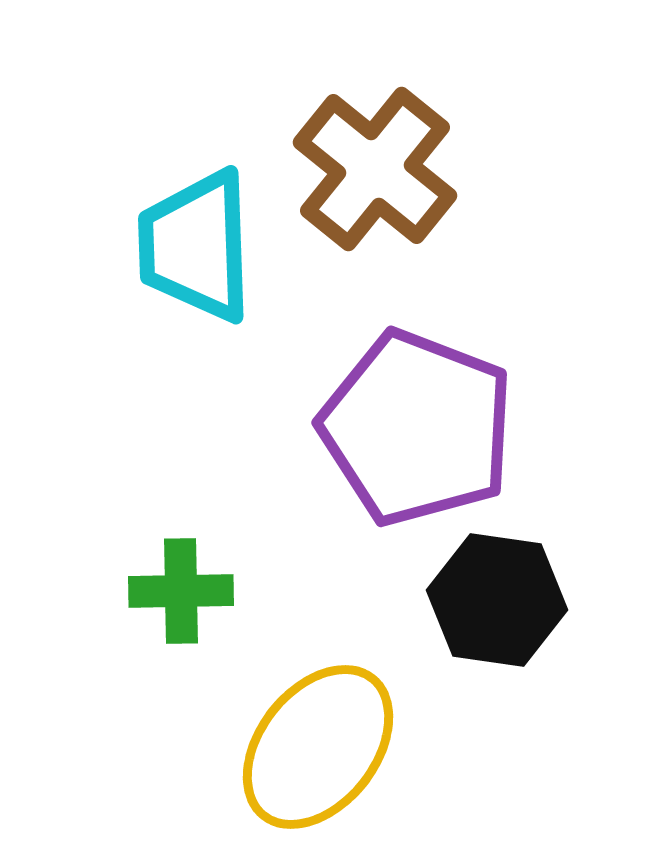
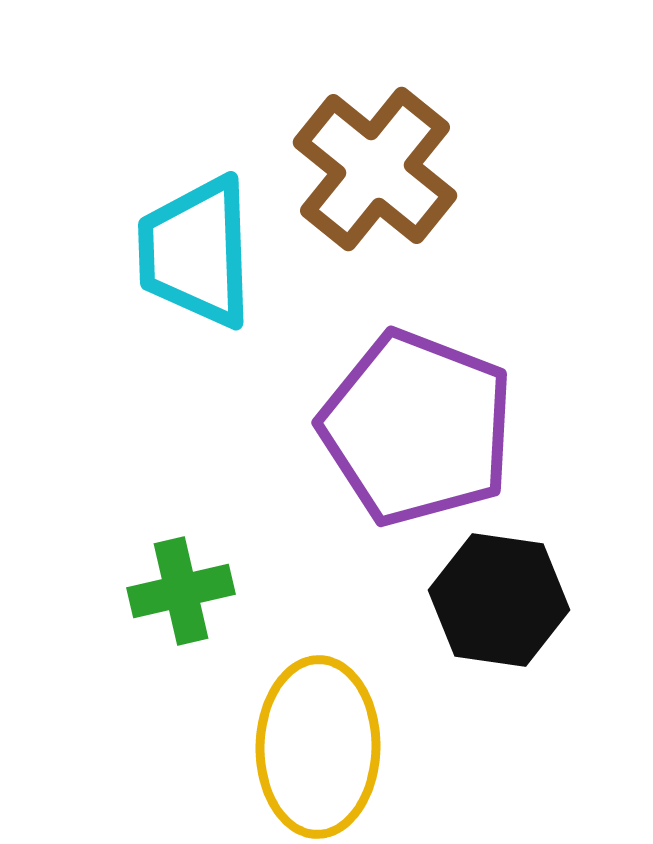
cyan trapezoid: moved 6 px down
green cross: rotated 12 degrees counterclockwise
black hexagon: moved 2 px right
yellow ellipse: rotated 37 degrees counterclockwise
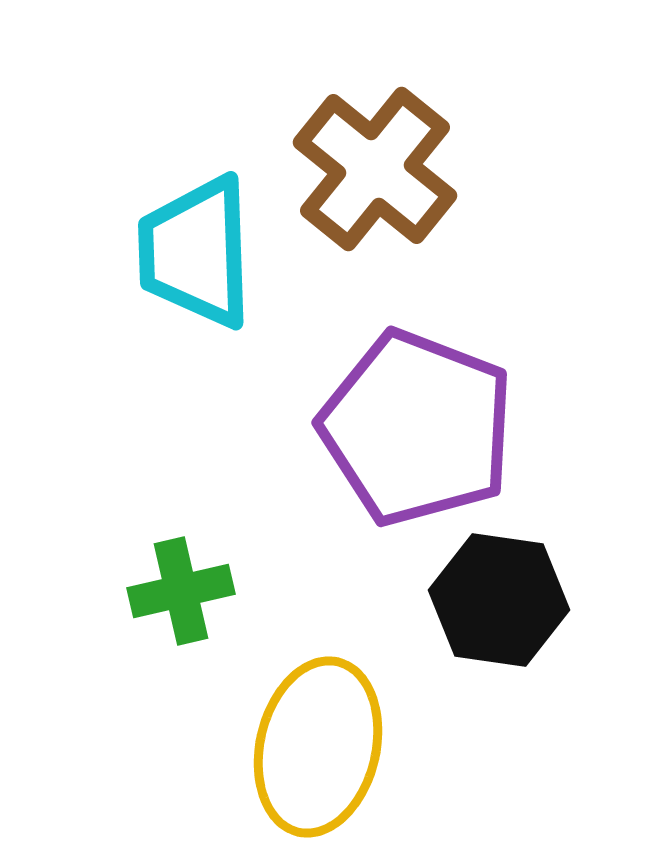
yellow ellipse: rotated 12 degrees clockwise
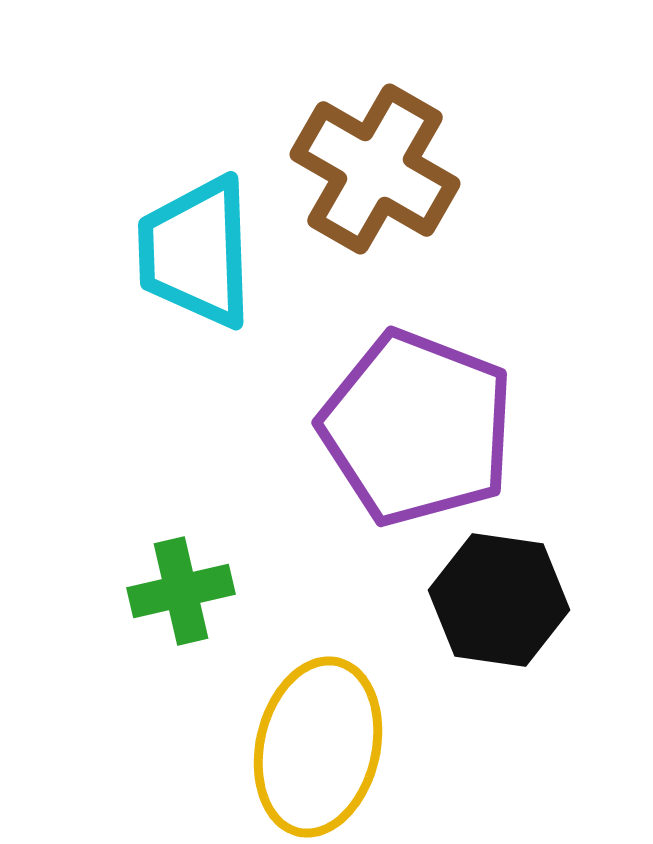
brown cross: rotated 9 degrees counterclockwise
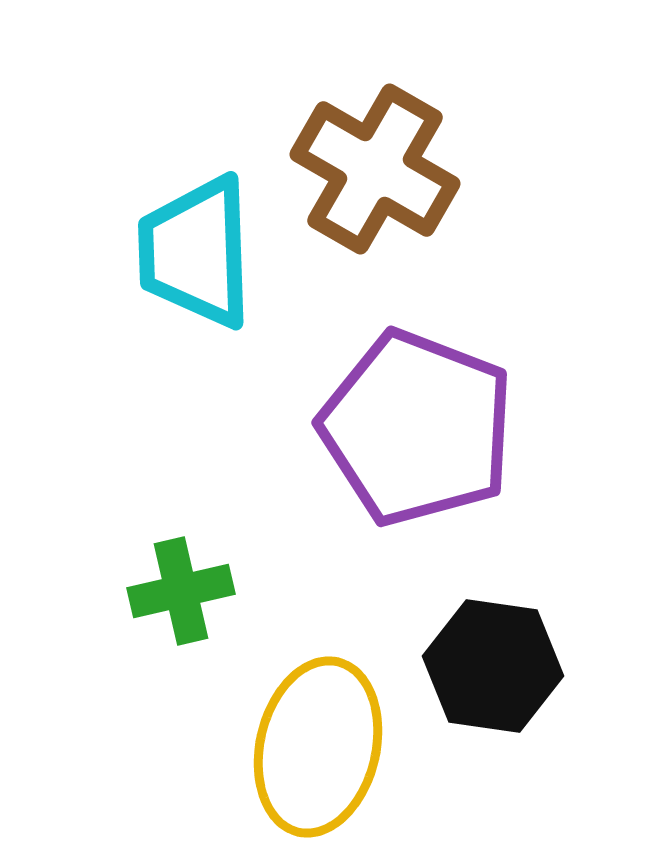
black hexagon: moved 6 px left, 66 px down
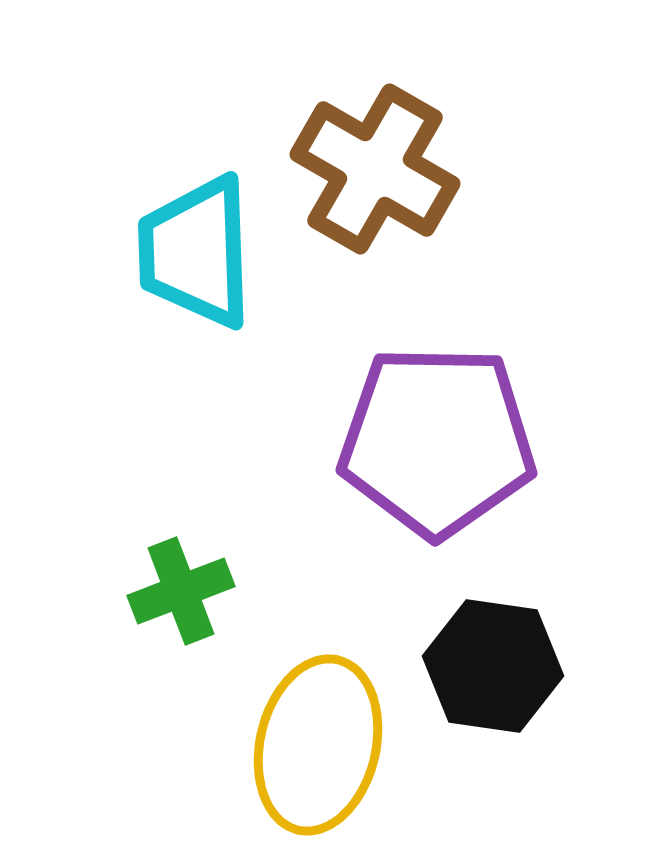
purple pentagon: moved 20 px right, 13 px down; rotated 20 degrees counterclockwise
green cross: rotated 8 degrees counterclockwise
yellow ellipse: moved 2 px up
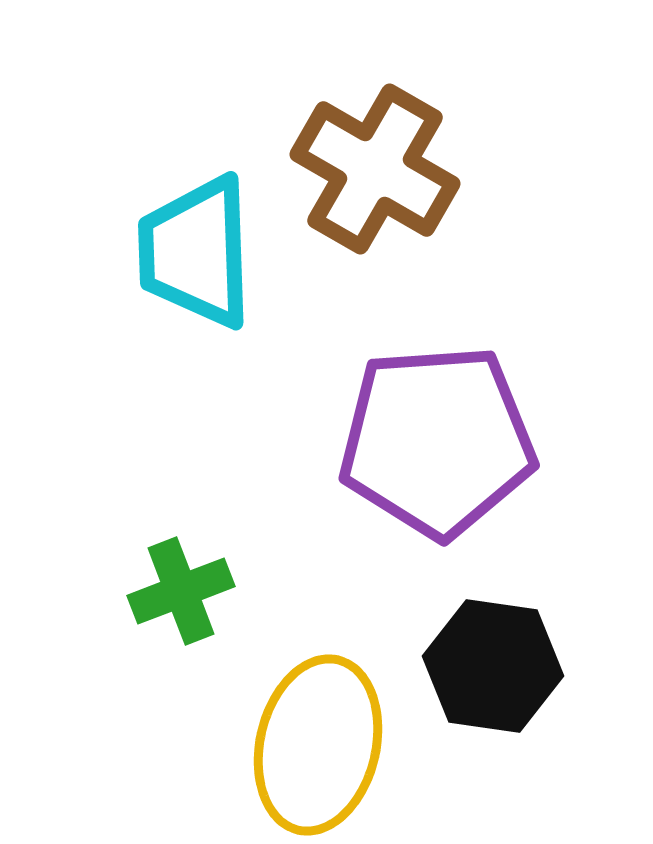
purple pentagon: rotated 5 degrees counterclockwise
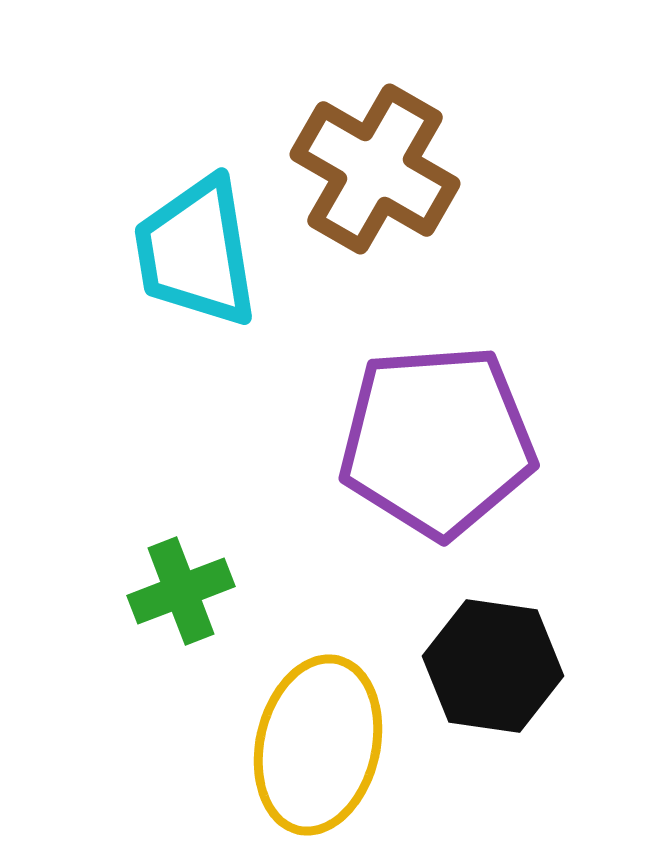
cyan trapezoid: rotated 7 degrees counterclockwise
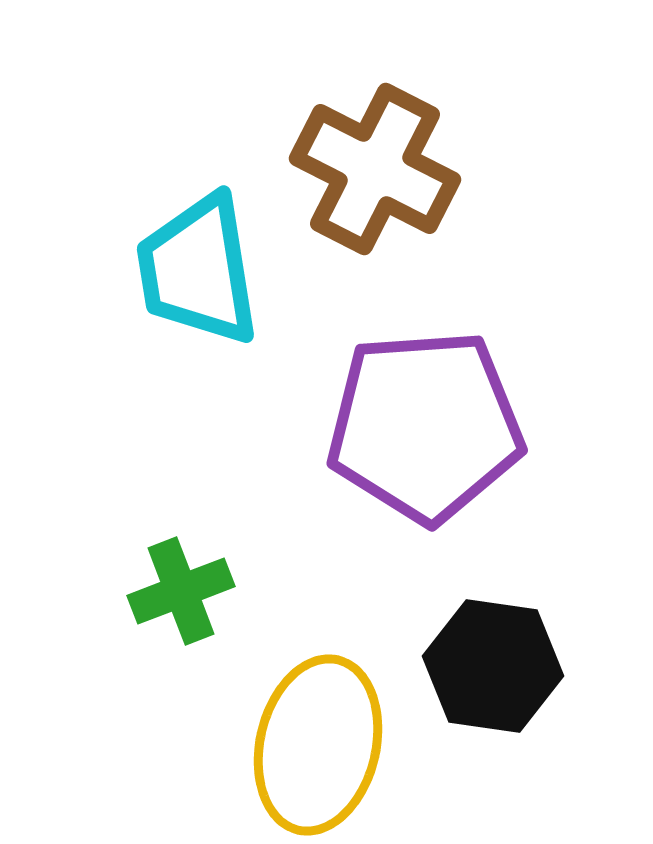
brown cross: rotated 3 degrees counterclockwise
cyan trapezoid: moved 2 px right, 18 px down
purple pentagon: moved 12 px left, 15 px up
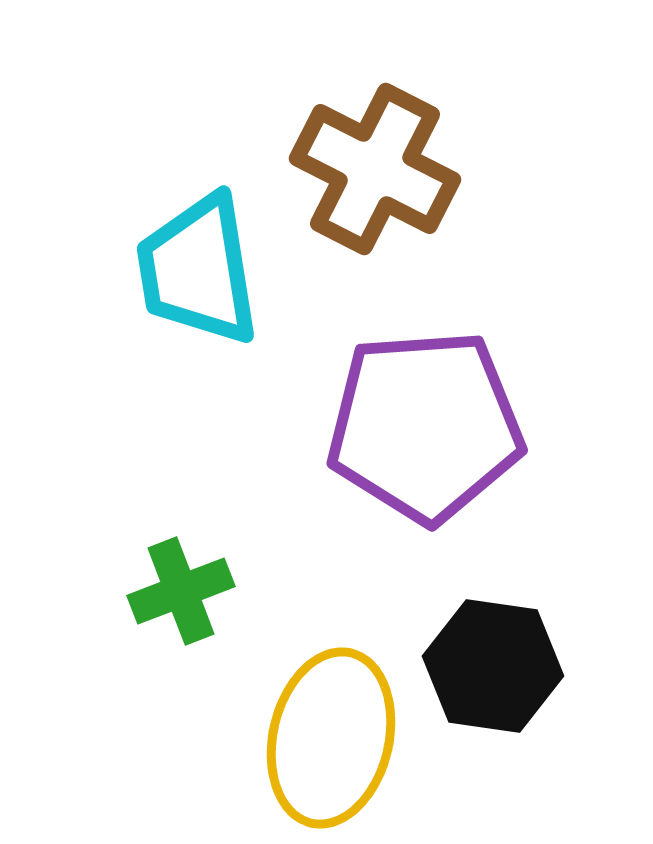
yellow ellipse: moved 13 px right, 7 px up
